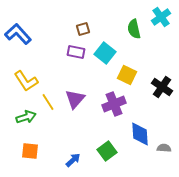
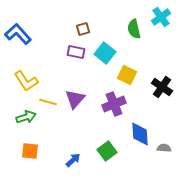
yellow line: rotated 42 degrees counterclockwise
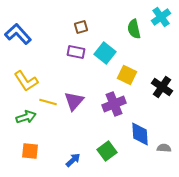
brown square: moved 2 px left, 2 px up
purple triangle: moved 1 px left, 2 px down
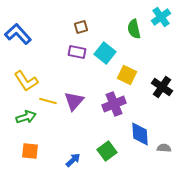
purple rectangle: moved 1 px right
yellow line: moved 1 px up
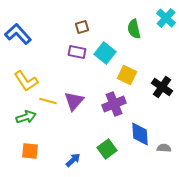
cyan cross: moved 5 px right, 1 px down; rotated 12 degrees counterclockwise
brown square: moved 1 px right
green square: moved 2 px up
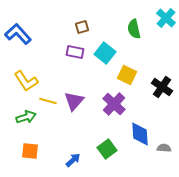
purple rectangle: moved 2 px left
purple cross: rotated 25 degrees counterclockwise
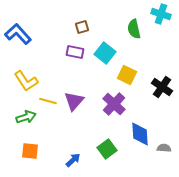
cyan cross: moved 5 px left, 4 px up; rotated 24 degrees counterclockwise
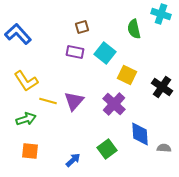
green arrow: moved 2 px down
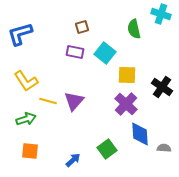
blue L-shape: moved 2 px right; rotated 64 degrees counterclockwise
yellow square: rotated 24 degrees counterclockwise
purple cross: moved 12 px right
